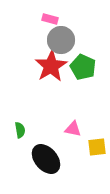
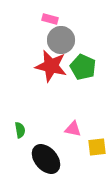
red star: rotated 28 degrees counterclockwise
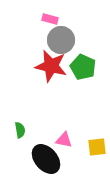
pink triangle: moved 9 px left, 11 px down
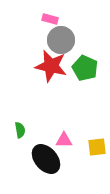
green pentagon: moved 2 px right, 1 px down
pink triangle: rotated 12 degrees counterclockwise
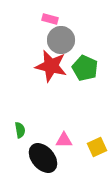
yellow square: rotated 18 degrees counterclockwise
black ellipse: moved 3 px left, 1 px up
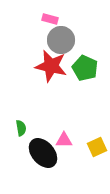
green semicircle: moved 1 px right, 2 px up
black ellipse: moved 5 px up
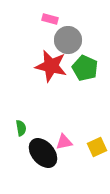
gray circle: moved 7 px right
pink triangle: moved 2 px down; rotated 12 degrees counterclockwise
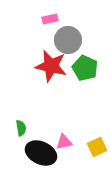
pink rectangle: rotated 28 degrees counterclockwise
black ellipse: moved 2 px left; rotated 24 degrees counterclockwise
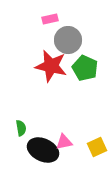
black ellipse: moved 2 px right, 3 px up
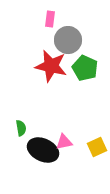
pink rectangle: rotated 70 degrees counterclockwise
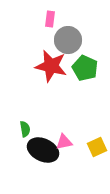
green semicircle: moved 4 px right, 1 px down
